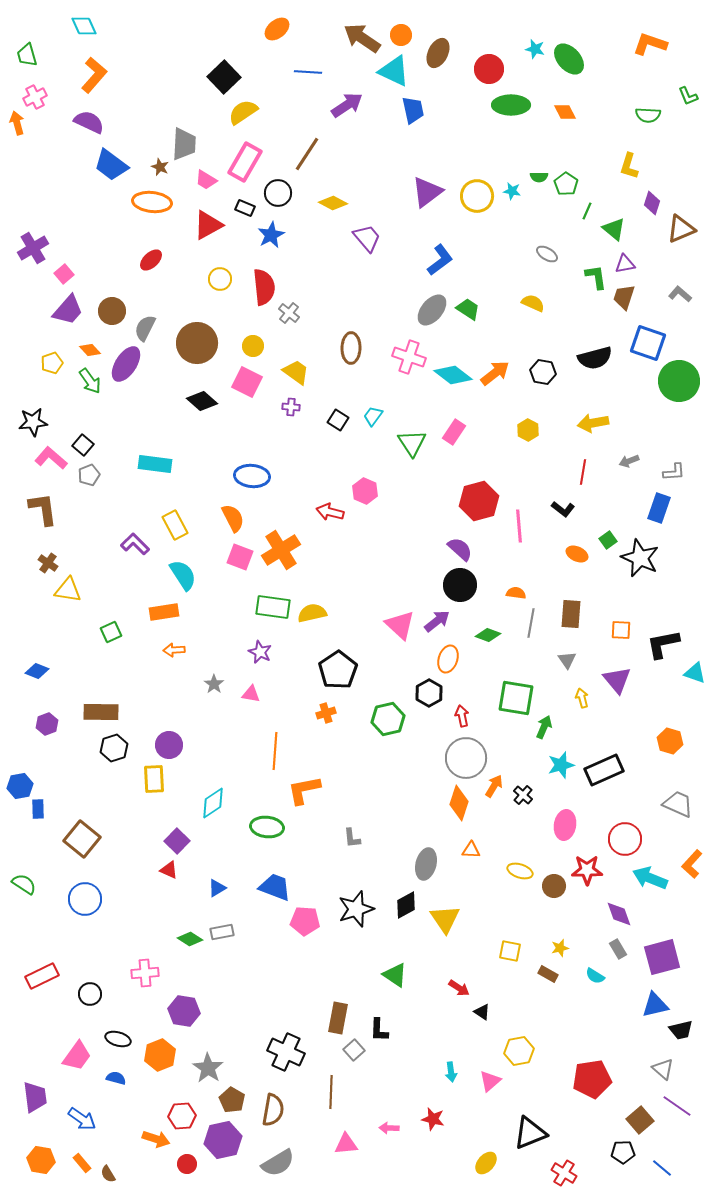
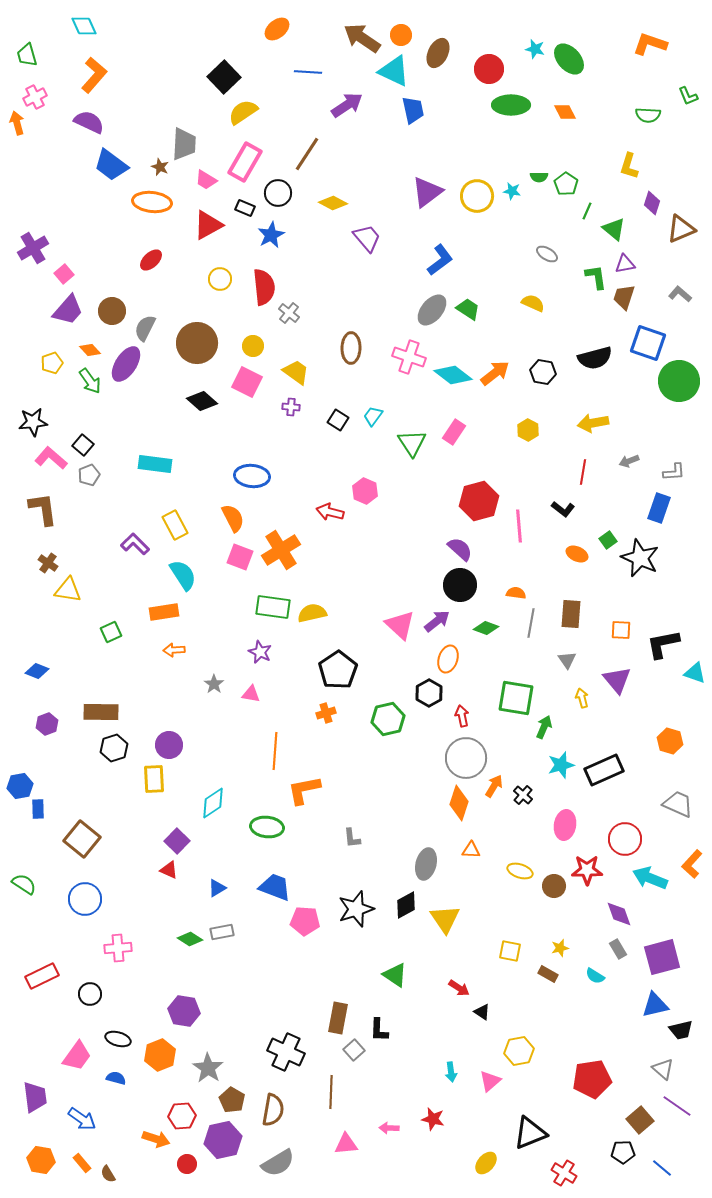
green diamond at (488, 635): moved 2 px left, 7 px up
pink cross at (145, 973): moved 27 px left, 25 px up
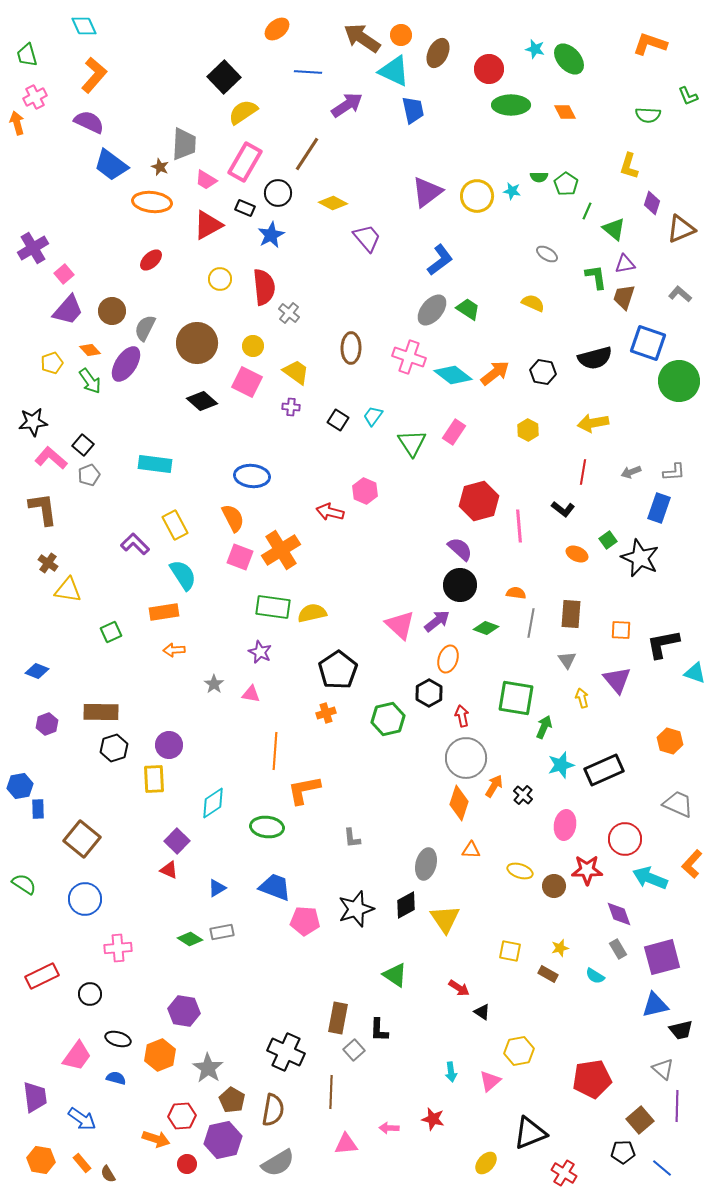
gray arrow at (629, 461): moved 2 px right, 11 px down
purple line at (677, 1106): rotated 56 degrees clockwise
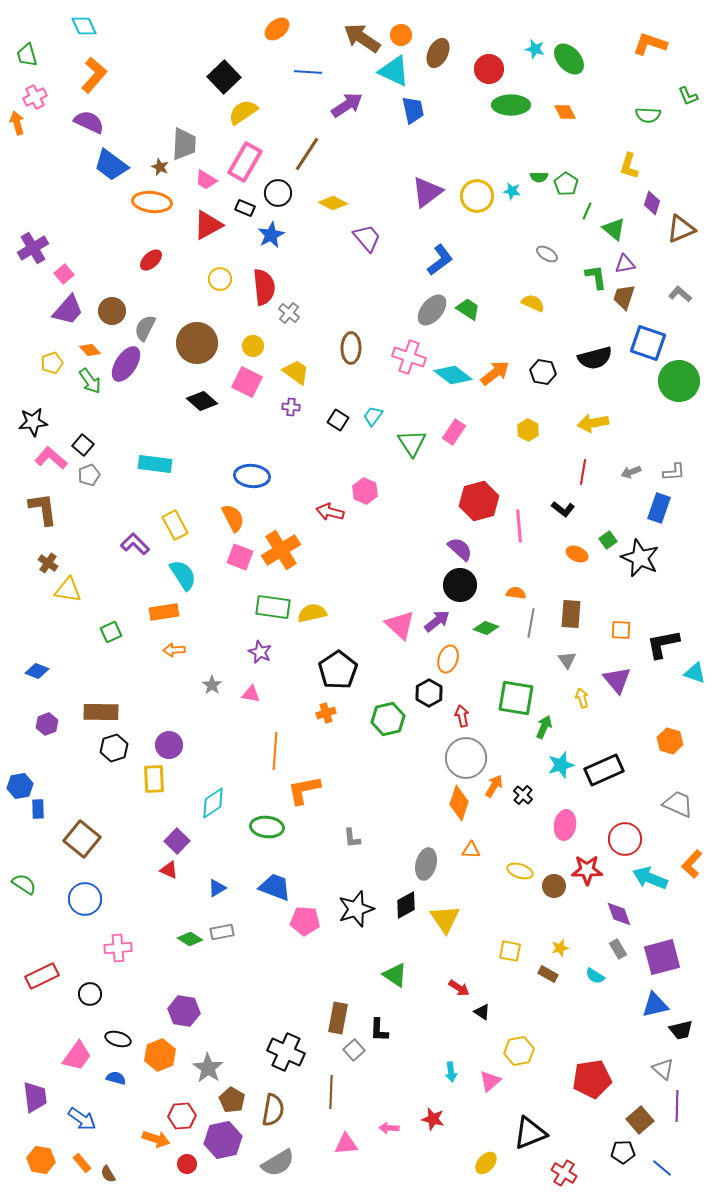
gray star at (214, 684): moved 2 px left, 1 px down
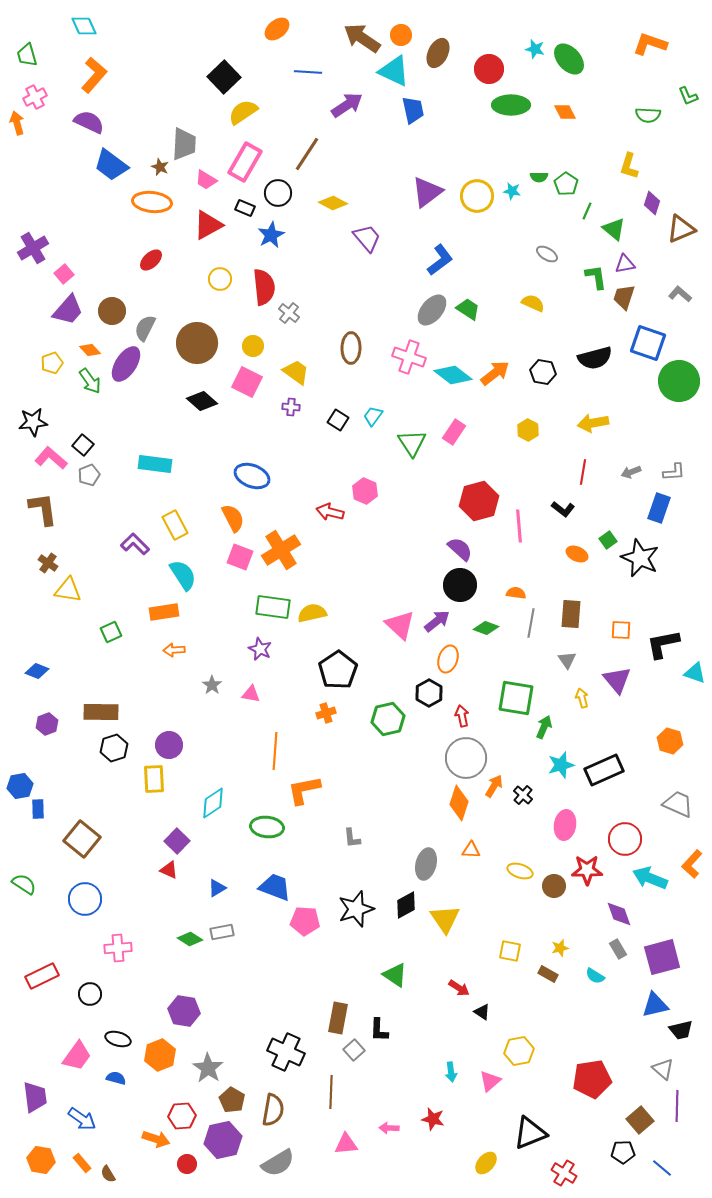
blue ellipse at (252, 476): rotated 16 degrees clockwise
purple star at (260, 652): moved 3 px up
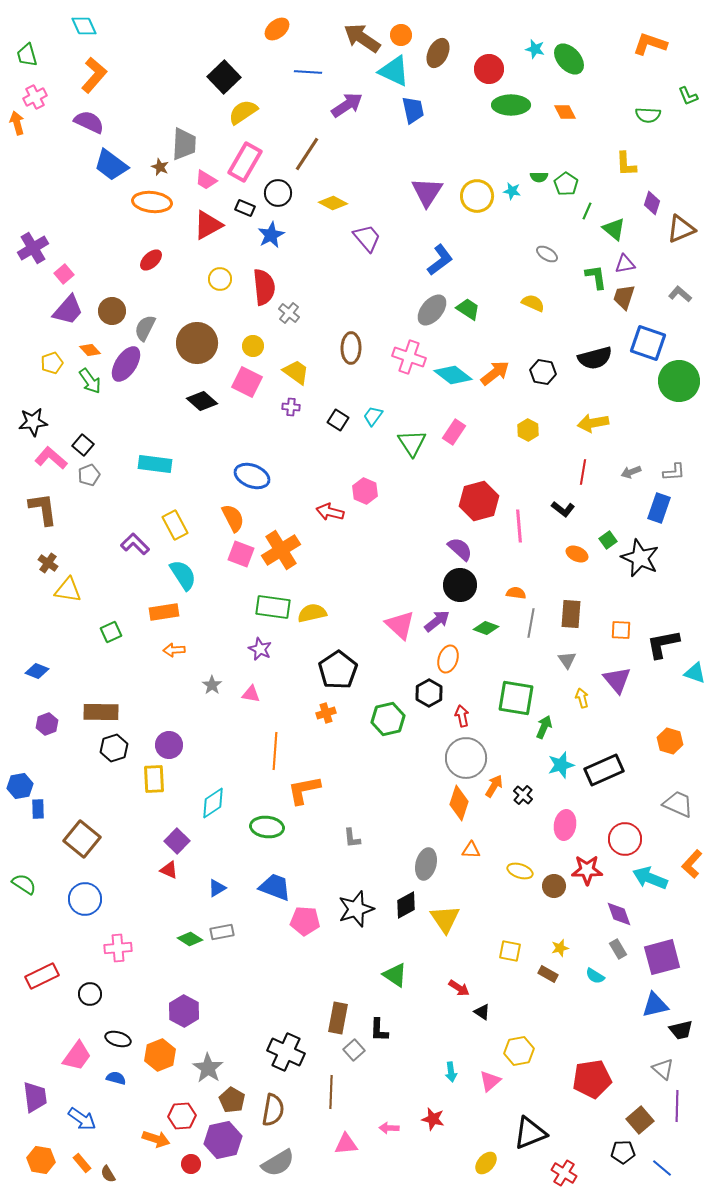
yellow L-shape at (629, 166): moved 3 px left, 2 px up; rotated 20 degrees counterclockwise
purple triangle at (427, 192): rotated 20 degrees counterclockwise
pink square at (240, 557): moved 1 px right, 3 px up
purple hexagon at (184, 1011): rotated 20 degrees clockwise
red circle at (187, 1164): moved 4 px right
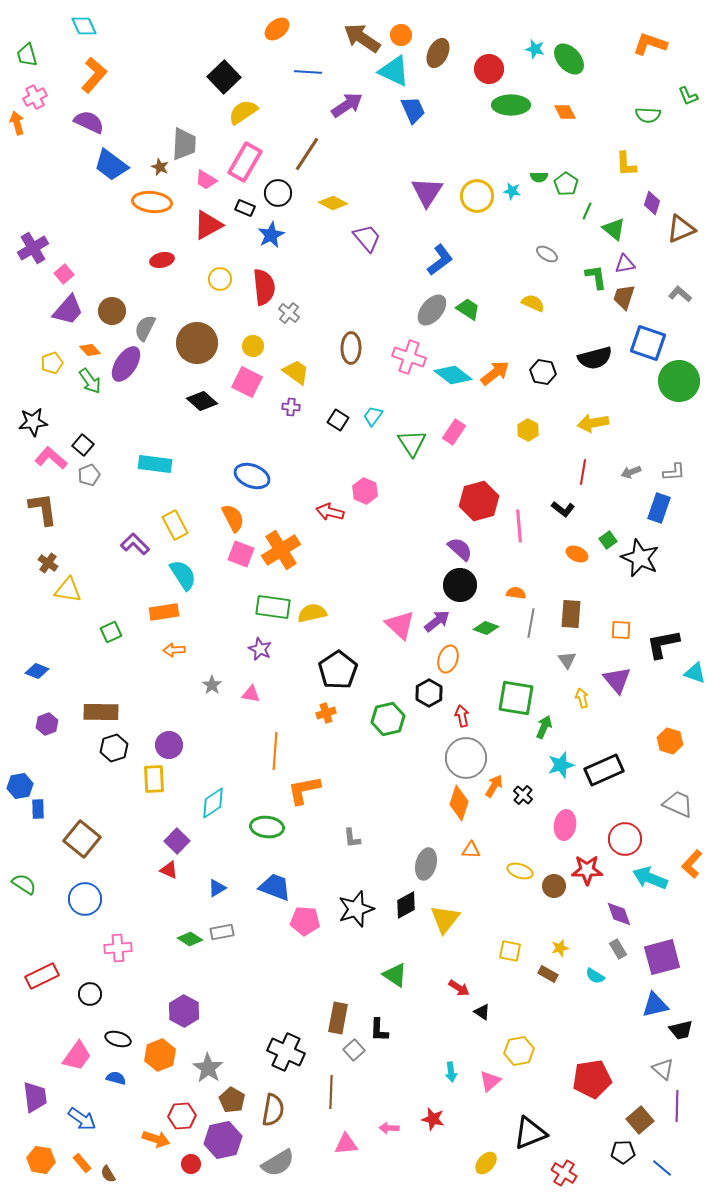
blue trapezoid at (413, 110): rotated 12 degrees counterclockwise
red ellipse at (151, 260): moved 11 px right; rotated 30 degrees clockwise
yellow triangle at (445, 919): rotated 12 degrees clockwise
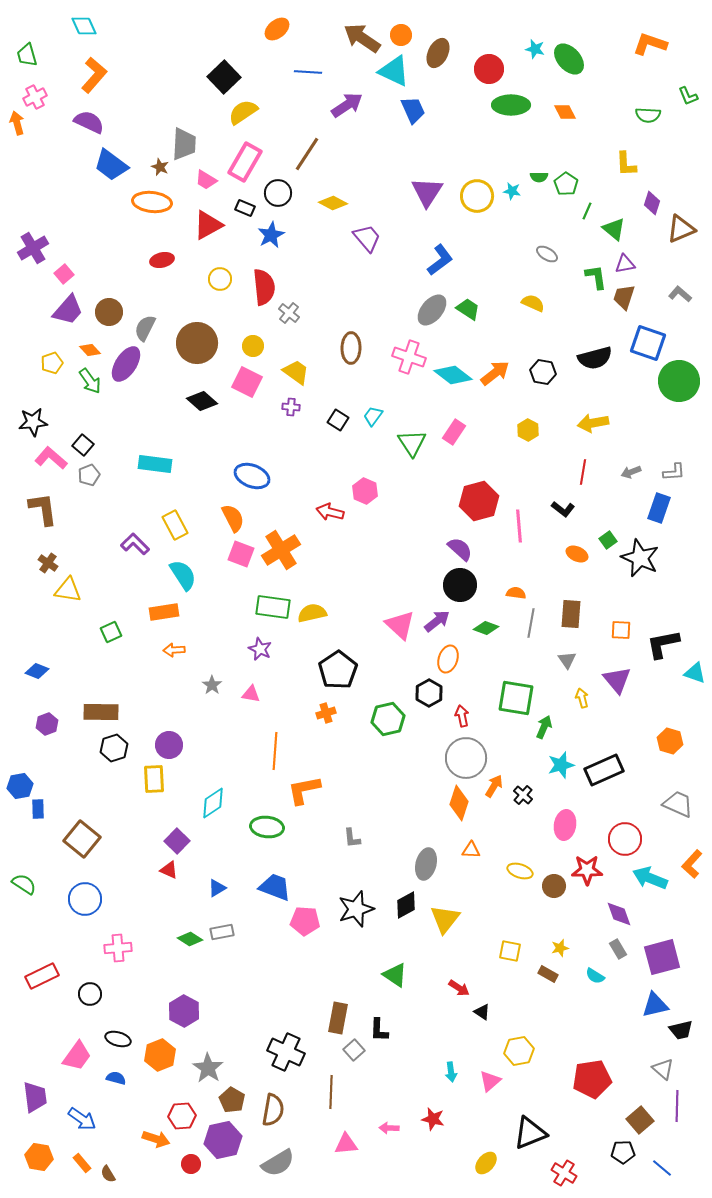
brown circle at (112, 311): moved 3 px left, 1 px down
orange hexagon at (41, 1160): moved 2 px left, 3 px up
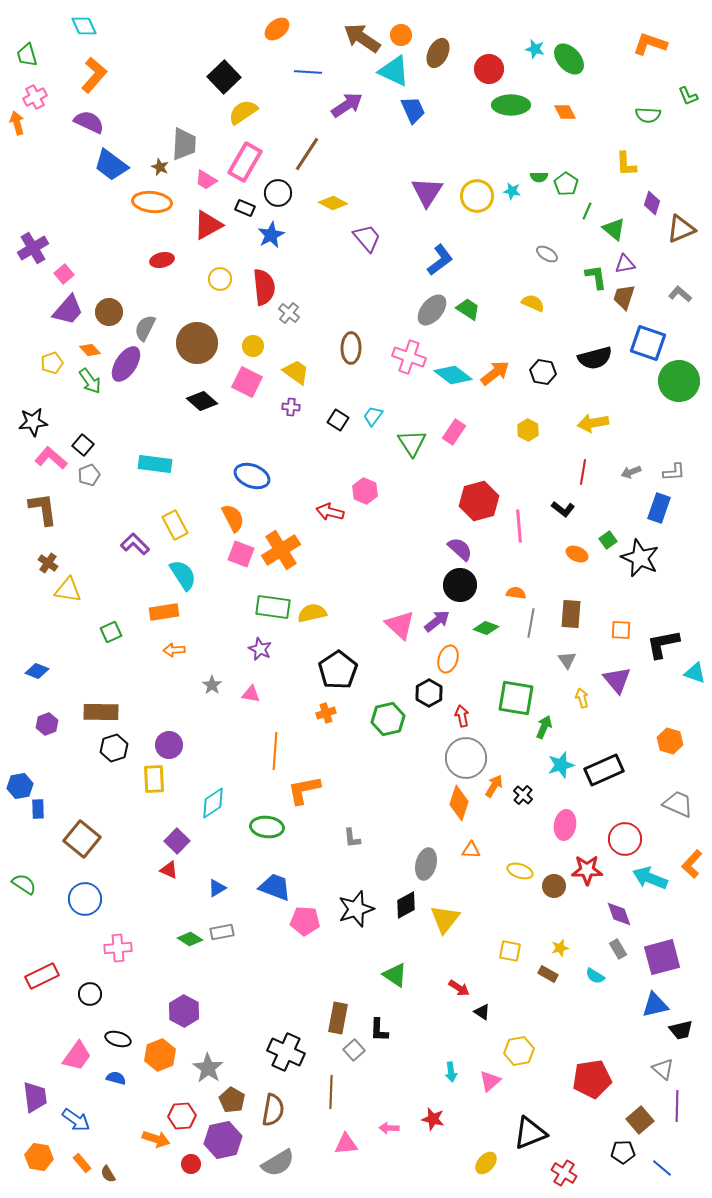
blue arrow at (82, 1119): moved 6 px left, 1 px down
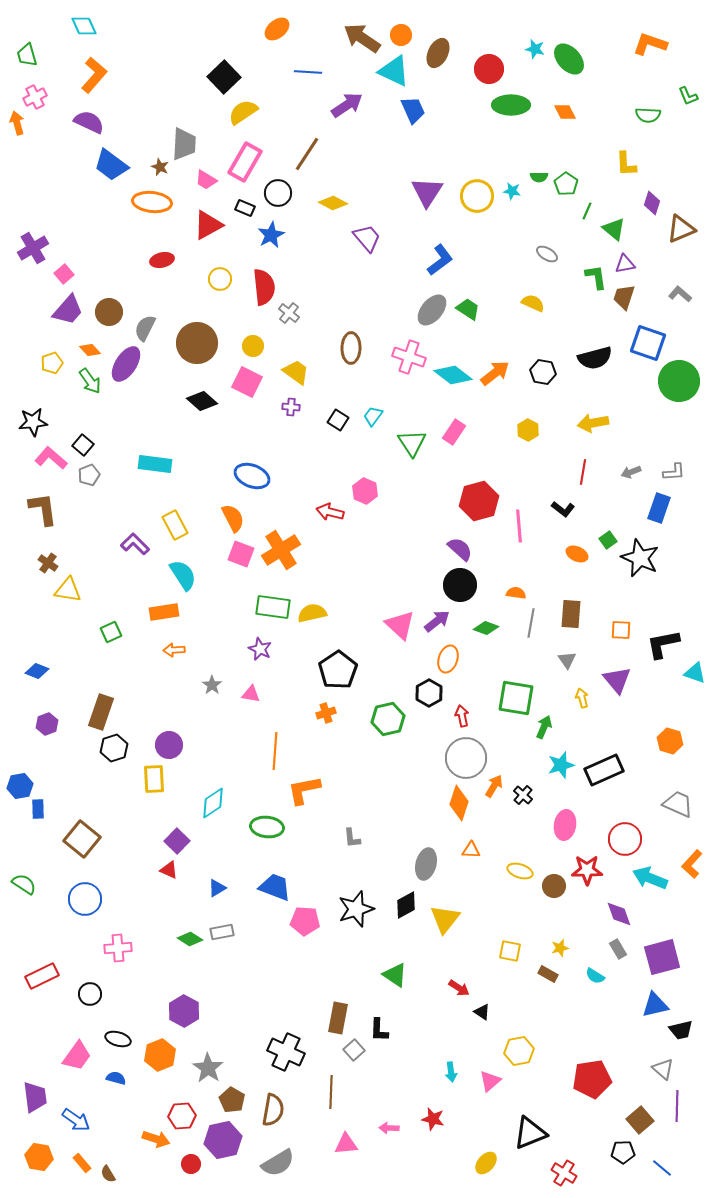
brown rectangle at (101, 712): rotated 72 degrees counterclockwise
